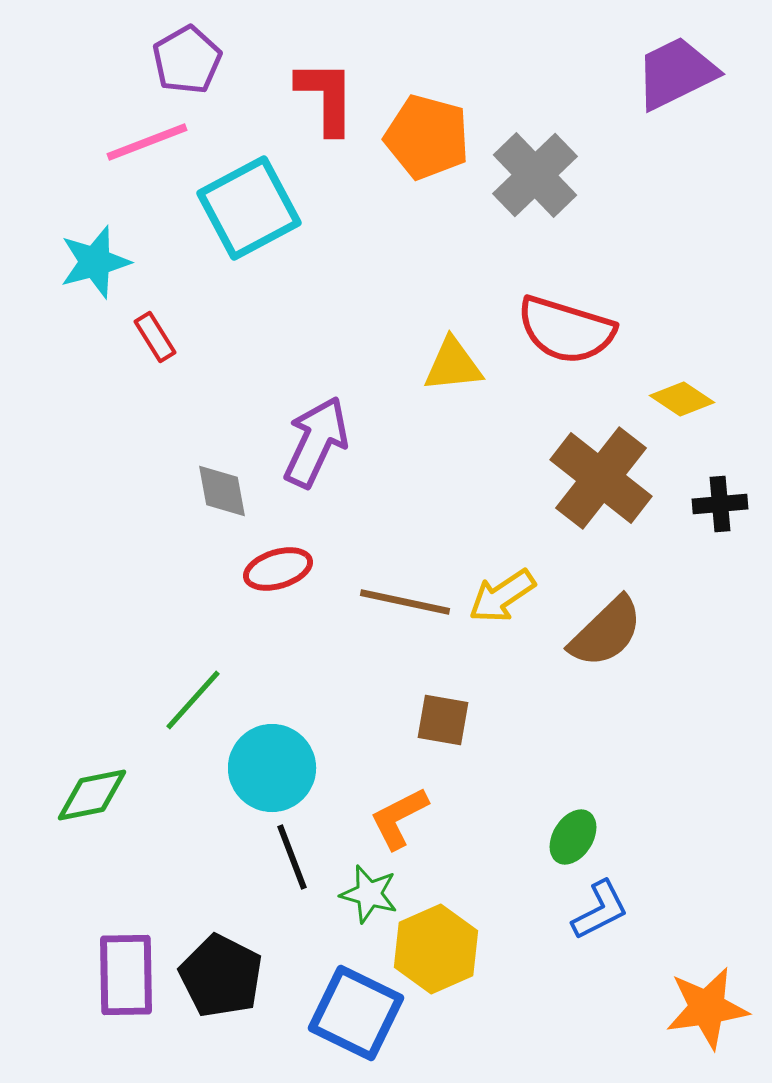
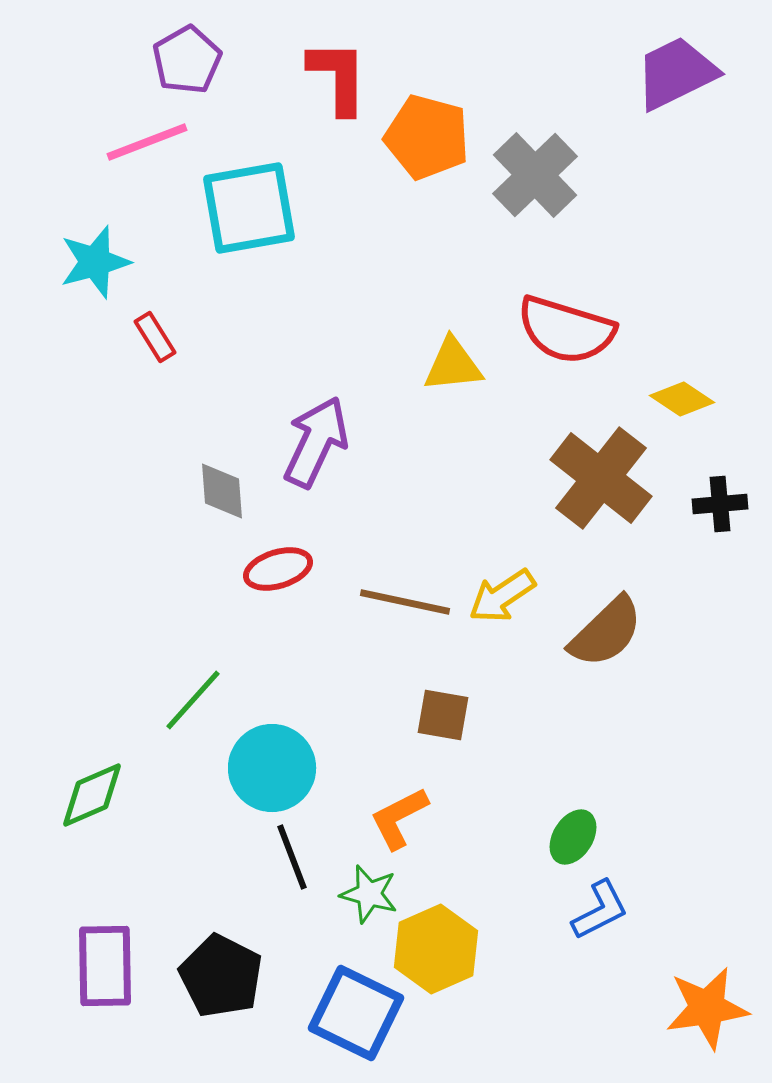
red L-shape: moved 12 px right, 20 px up
cyan square: rotated 18 degrees clockwise
gray diamond: rotated 6 degrees clockwise
brown square: moved 5 px up
green diamond: rotated 12 degrees counterclockwise
purple rectangle: moved 21 px left, 9 px up
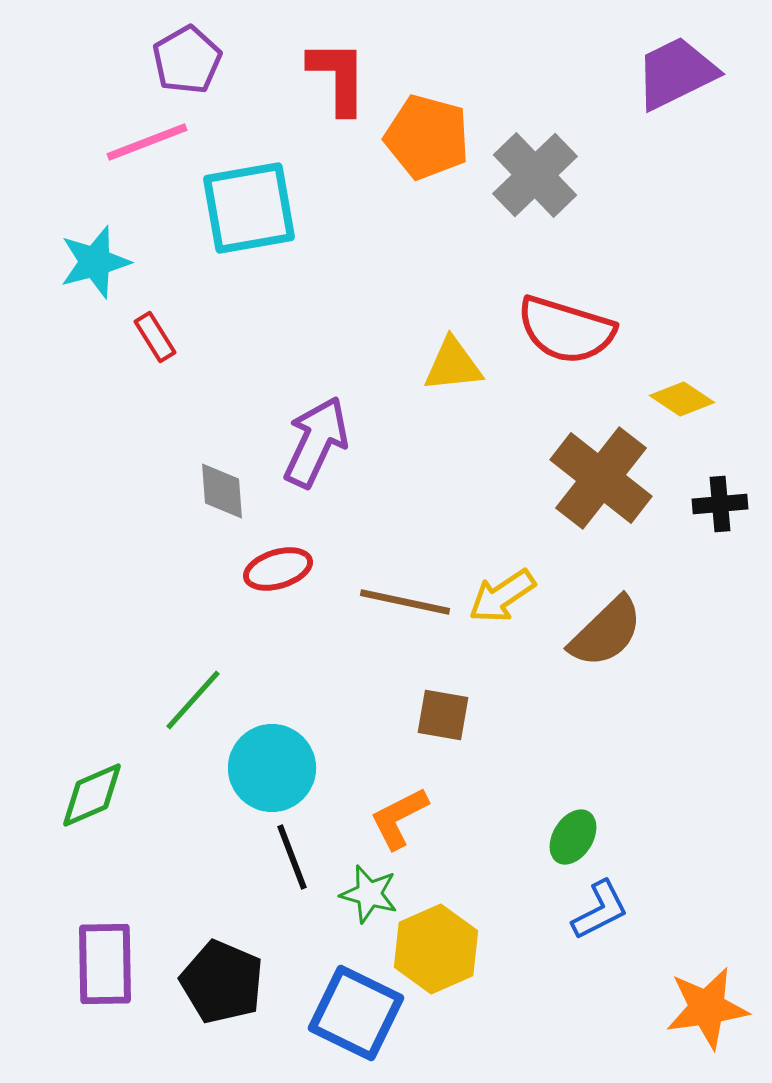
purple rectangle: moved 2 px up
black pentagon: moved 1 px right, 6 px down; rotated 4 degrees counterclockwise
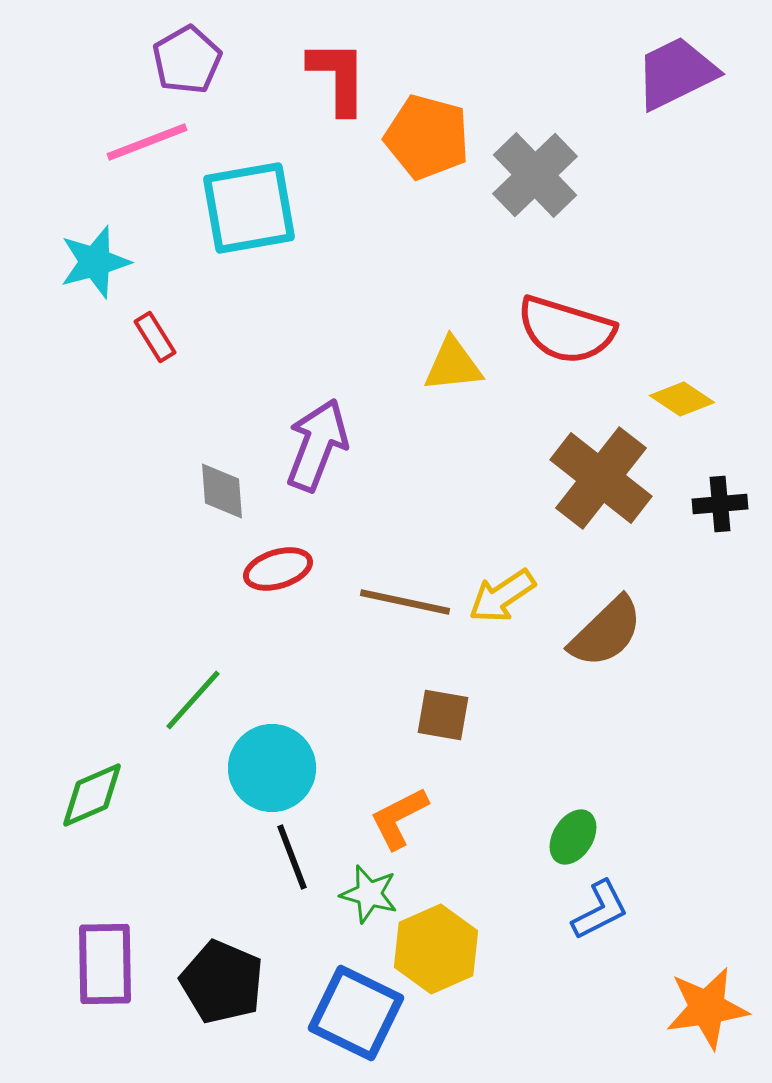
purple arrow: moved 1 px right, 3 px down; rotated 4 degrees counterclockwise
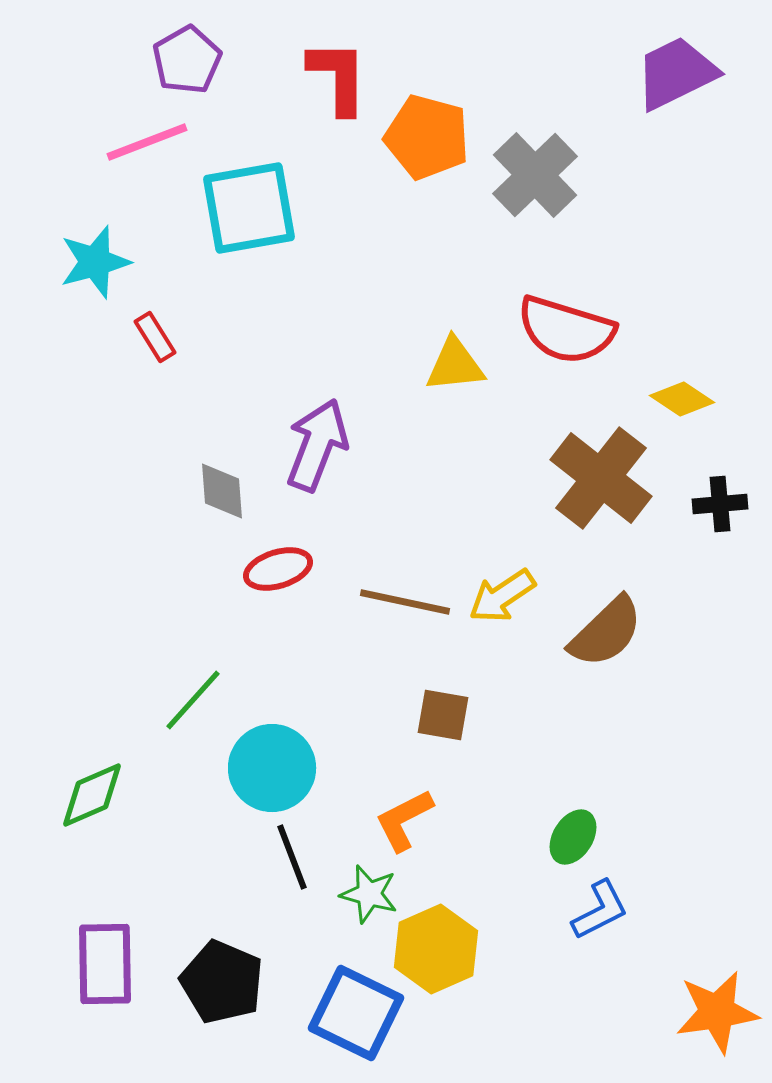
yellow triangle: moved 2 px right
orange L-shape: moved 5 px right, 2 px down
orange star: moved 10 px right, 4 px down
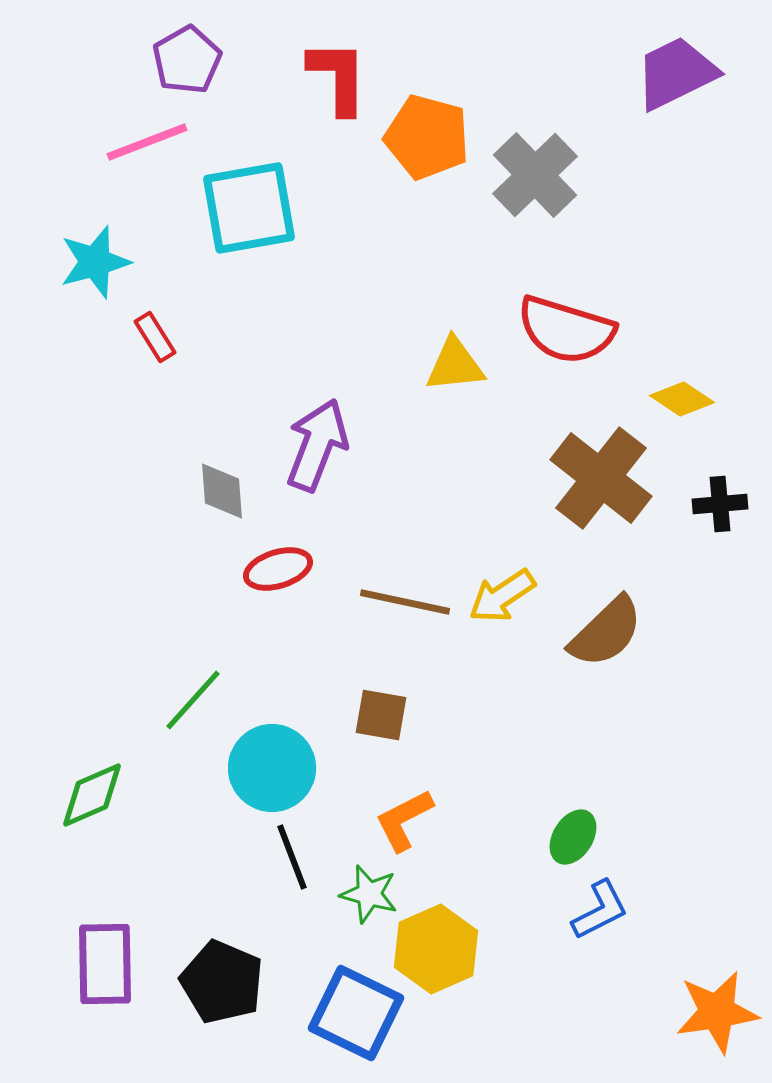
brown square: moved 62 px left
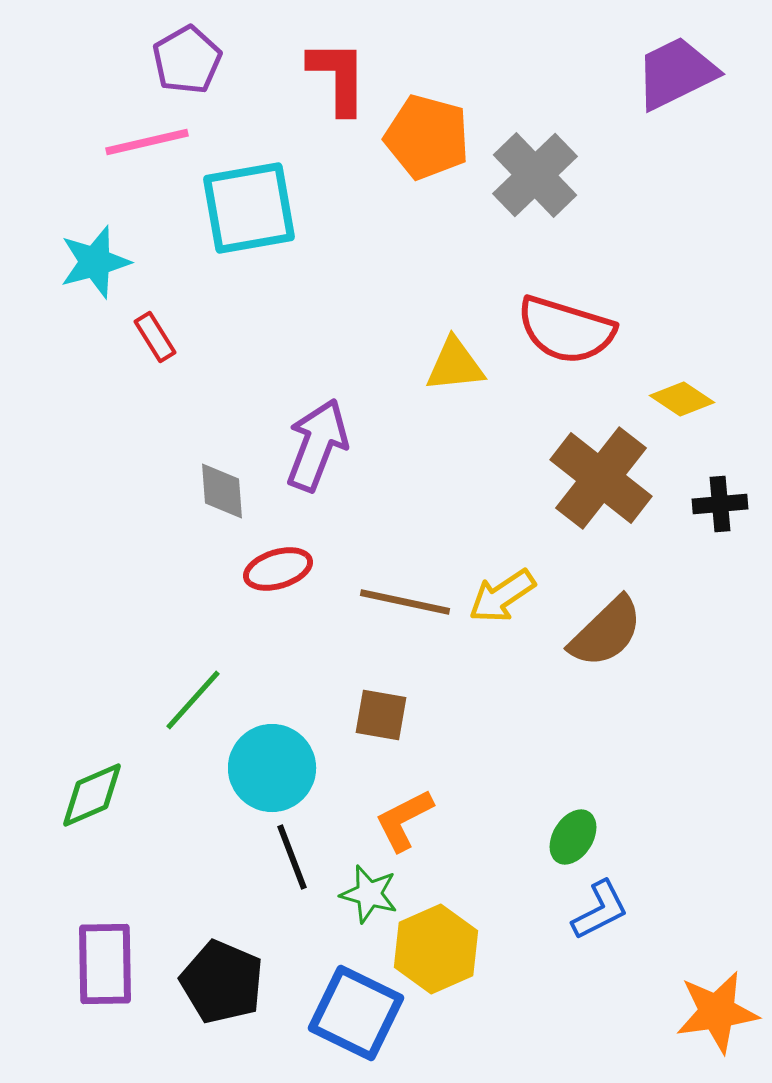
pink line: rotated 8 degrees clockwise
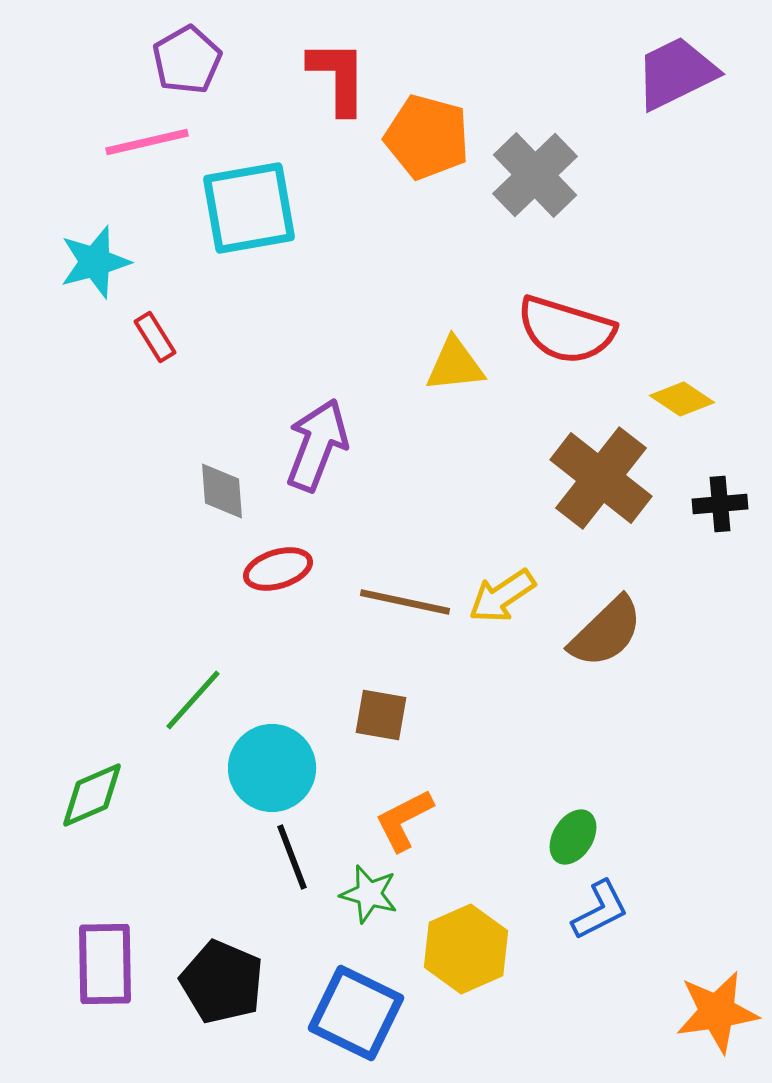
yellow hexagon: moved 30 px right
